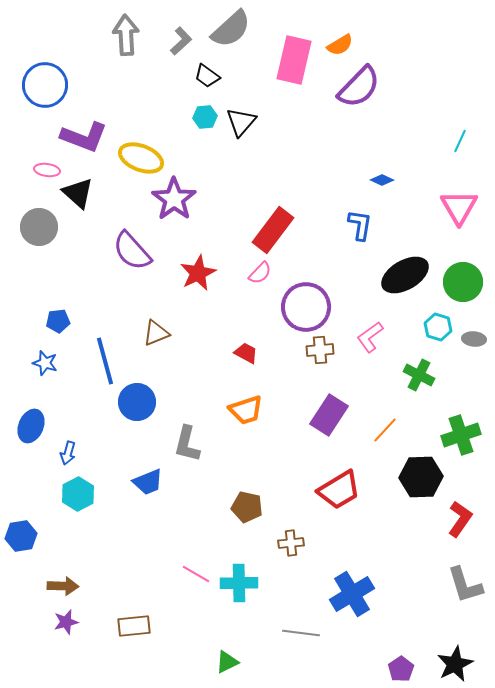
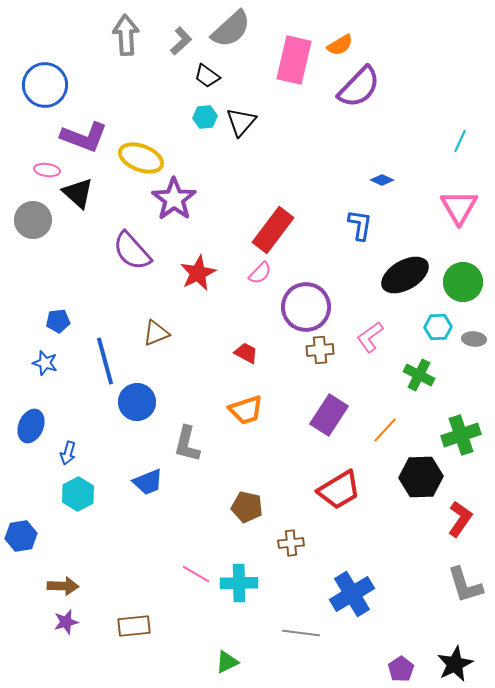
gray circle at (39, 227): moved 6 px left, 7 px up
cyan hexagon at (438, 327): rotated 20 degrees counterclockwise
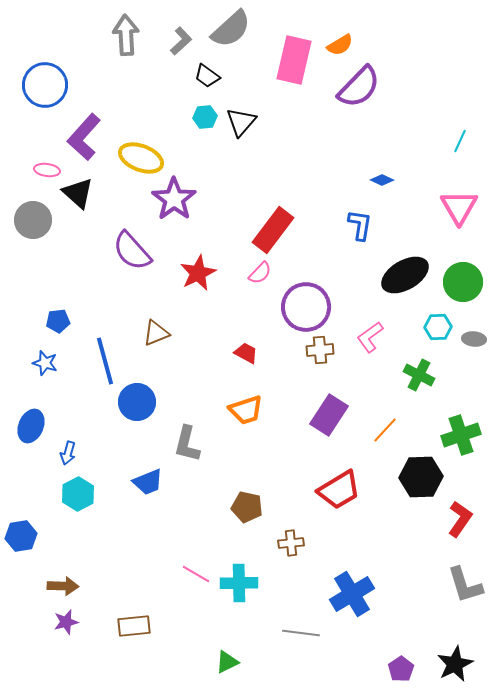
purple L-shape at (84, 137): rotated 111 degrees clockwise
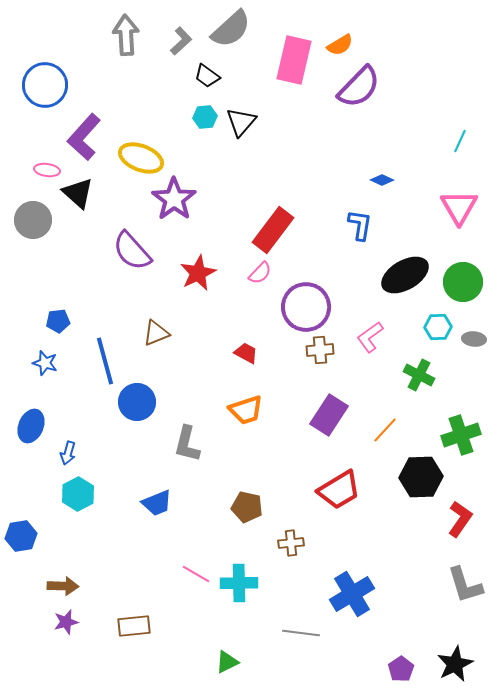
blue trapezoid at (148, 482): moved 9 px right, 21 px down
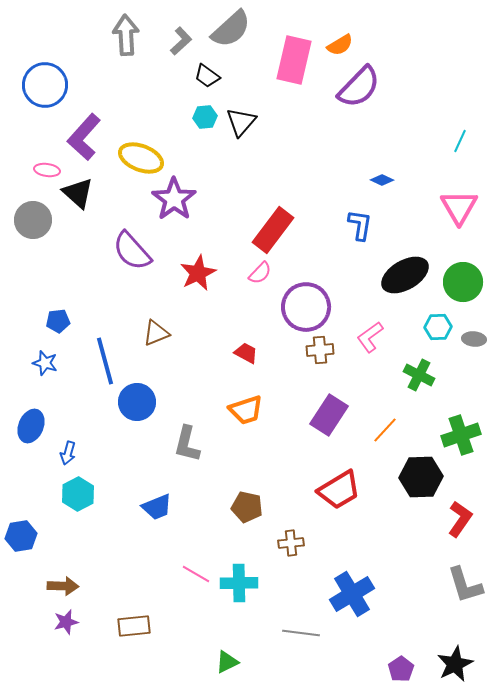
blue trapezoid at (157, 503): moved 4 px down
